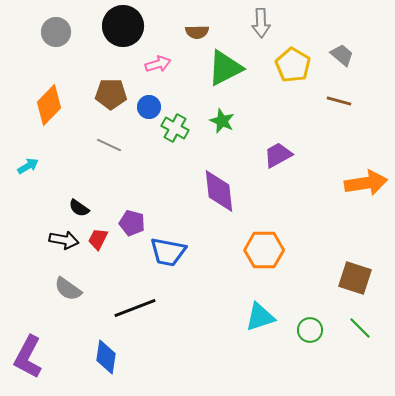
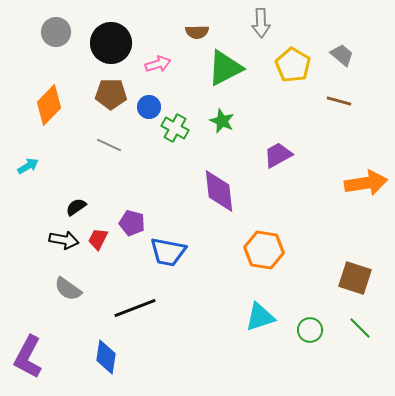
black circle: moved 12 px left, 17 px down
black semicircle: moved 3 px left, 1 px up; rotated 110 degrees clockwise
orange hexagon: rotated 9 degrees clockwise
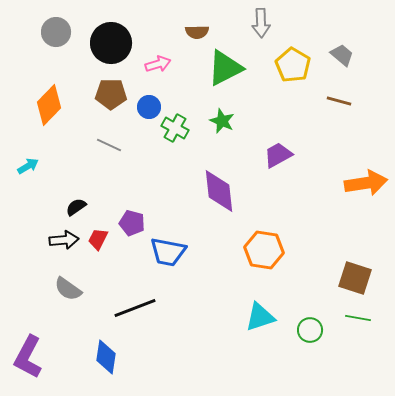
black arrow: rotated 16 degrees counterclockwise
green line: moved 2 px left, 10 px up; rotated 35 degrees counterclockwise
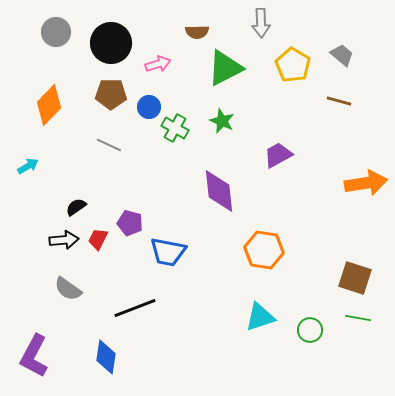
purple pentagon: moved 2 px left
purple L-shape: moved 6 px right, 1 px up
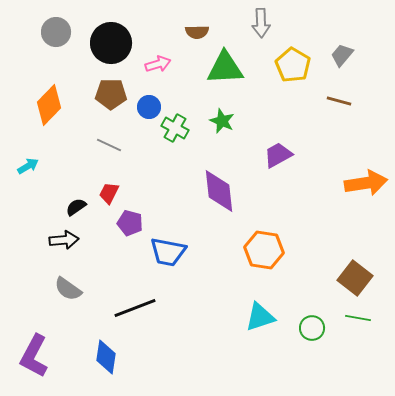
gray trapezoid: rotated 90 degrees counterclockwise
green triangle: rotated 24 degrees clockwise
red trapezoid: moved 11 px right, 46 px up
brown square: rotated 20 degrees clockwise
green circle: moved 2 px right, 2 px up
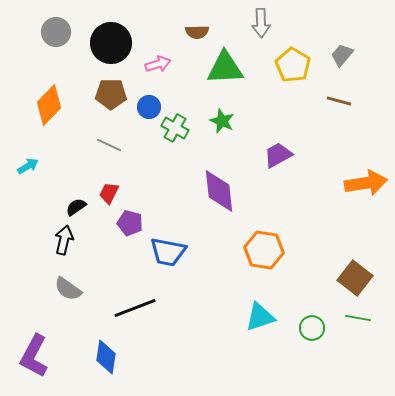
black arrow: rotated 72 degrees counterclockwise
